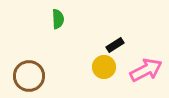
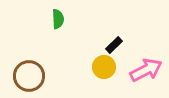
black rectangle: moved 1 px left; rotated 12 degrees counterclockwise
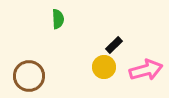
pink arrow: rotated 12 degrees clockwise
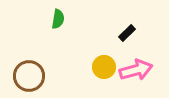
green semicircle: rotated 12 degrees clockwise
black rectangle: moved 13 px right, 12 px up
pink arrow: moved 10 px left
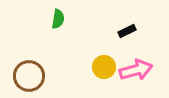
black rectangle: moved 2 px up; rotated 18 degrees clockwise
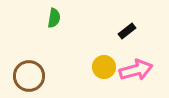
green semicircle: moved 4 px left, 1 px up
black rectangle: rotated 12 degrees counterclockwise
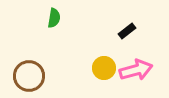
yellow circle: moved 1 px down
